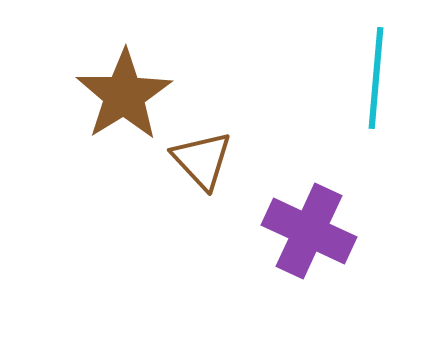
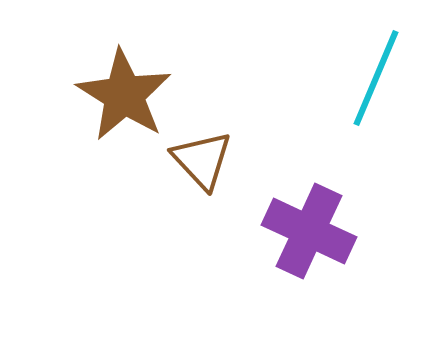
cyan line: rotated 18 degrees clockwise
brown star: rotated 8 degrees counterclockwise
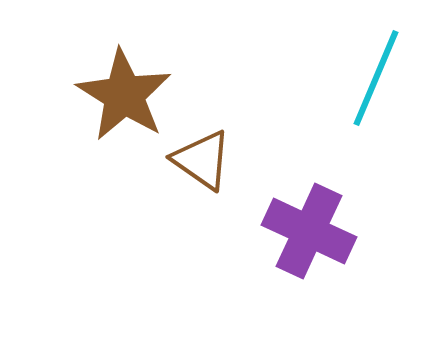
brown triangle: rotated 12 degrees counterclockwise
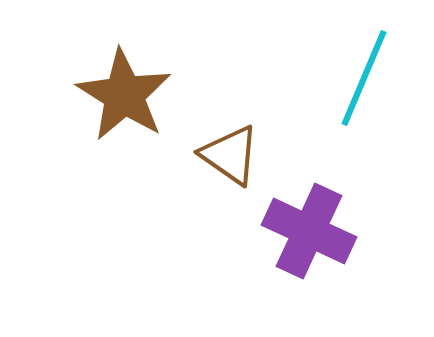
cyan line: moved 12 px left
brown triangle: moved 28 px right, 5 px up
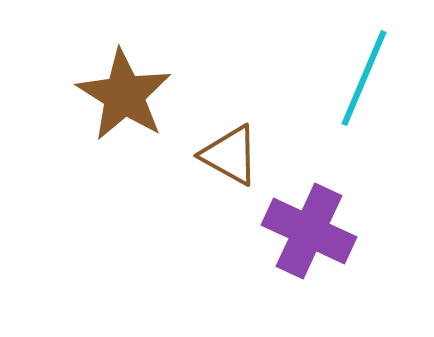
brown triangle: rotated 6 degrees counterclockwise
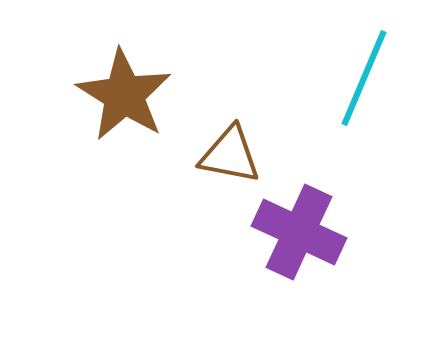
brown triangle: rotated 18 degrees counterclockwise
purple cross: moved 10 px left, 1 px down
